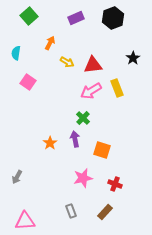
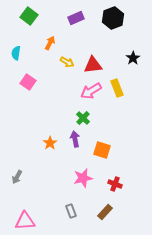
green square: rotated 12 degrees counterclockwise
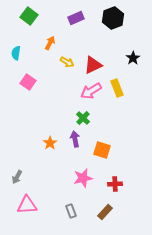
red triangle: rotated 18 degrees counterclockwise
red cross: rotated 24 degrees counterclockwise
pink triangle: moved 2 px right, 16 px up
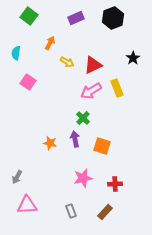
orange star: rotated 24 degrees counterclockwise
orange square: moved 4 px up
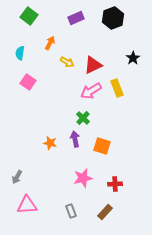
cyan semicircle: moved 4 px right
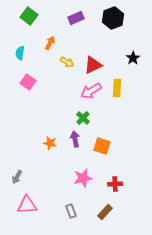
yellow rectangle: rotated 24 degrees clockwise
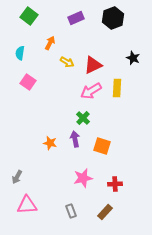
black star: rotated 16 degrees counterclockwise
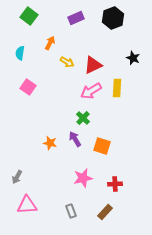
pink square: moved 5 px down
purple arrow: rotated 21 degrees counterclockwise
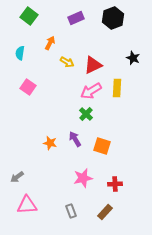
green cross: moved 3 px right, 4 px up
gray arrow: rotated 24 degrees clockwise
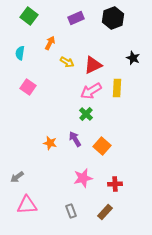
orange square: rotated 24 degrees clockwise
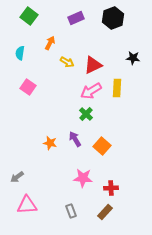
black star: rotated 16 degrees counterclockwise
pink star: rotated 18 degrees clockwise
red cross: moved 4 px left, 4 px down
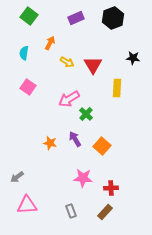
cyan semicircle: moved 4 px right
red triangle: rotated 36 degrees counterclockwise
pink arrow: moved 22 px left, 8 px down
